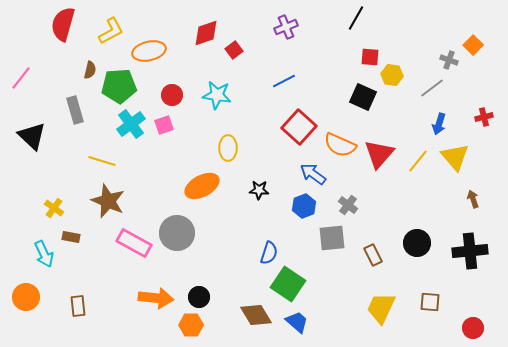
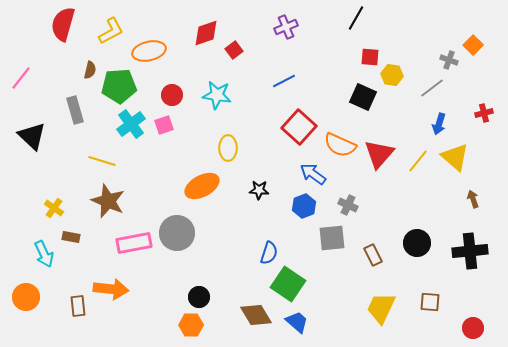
red cross at (484, 117): moved 4 px up
yellow triangle at (455, 157): rotated 8 degrees counterclockwise
gray cross at (348, 205): rotated 12 degrees counterclockwise
pink rectangle at (134, 243): rotated 40 degrees counterclockwise
orange arrow at (156, 298): moved 45 px left, 9 px up
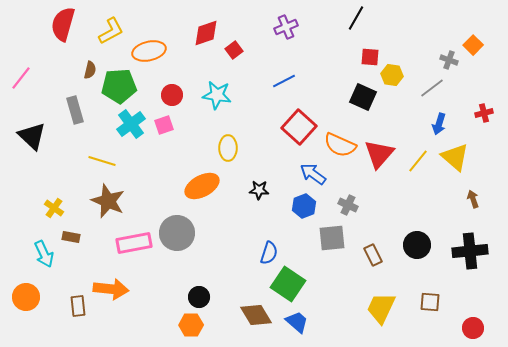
black circle at (417, 243): moved 2 px down
